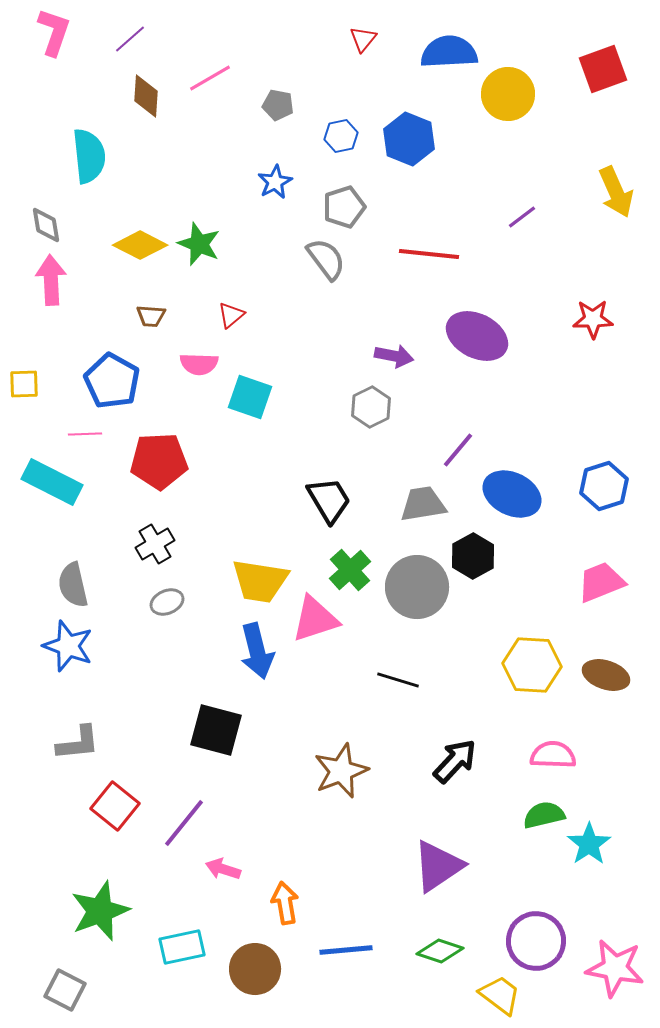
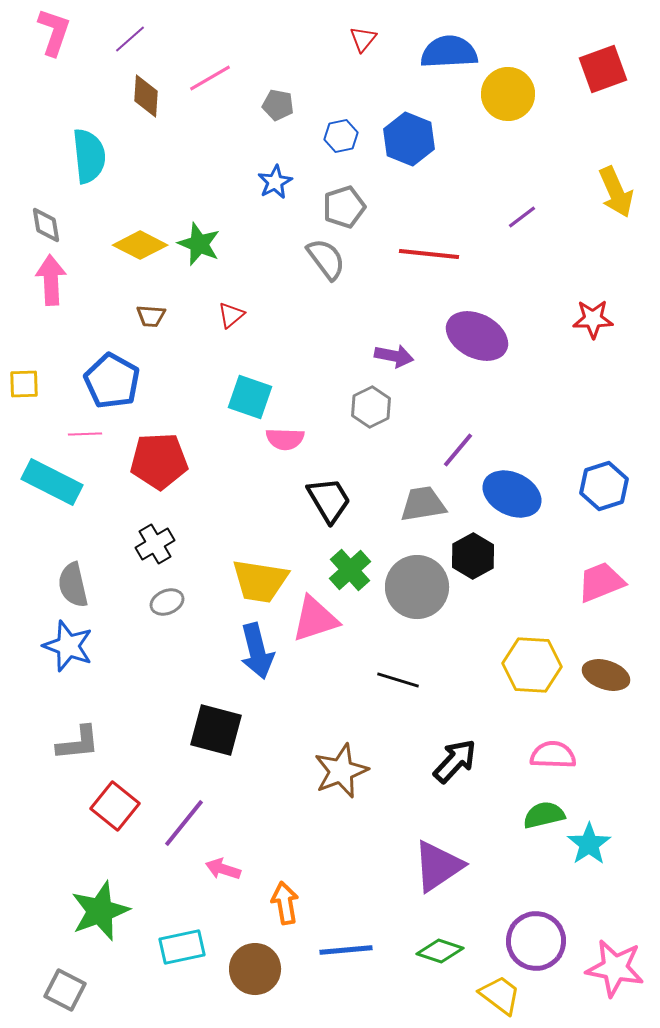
pink semicircle at (199, 364): moved 86 px right, 75 px down
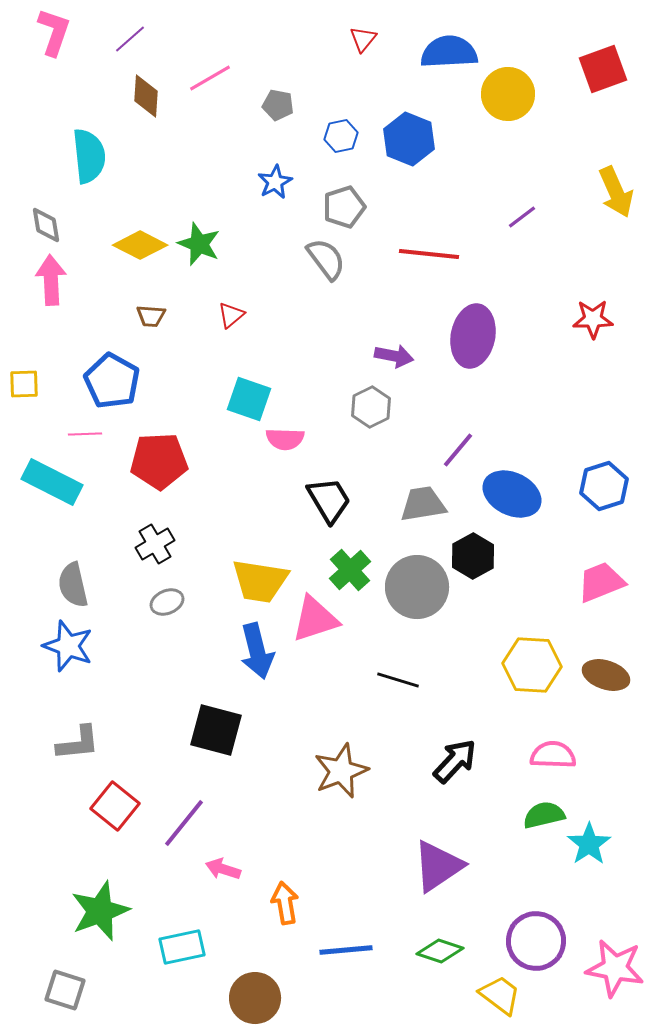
purple ellipse at (477, 336): moved 4 px left; rotated 74 degrees clockwise
cyan square at (250, 397): moved 1 px left, 2 px down
brown circle at (255, 969): moved 29 px down
gray square at (65, 990): rotated 9 degrees counterclockwise
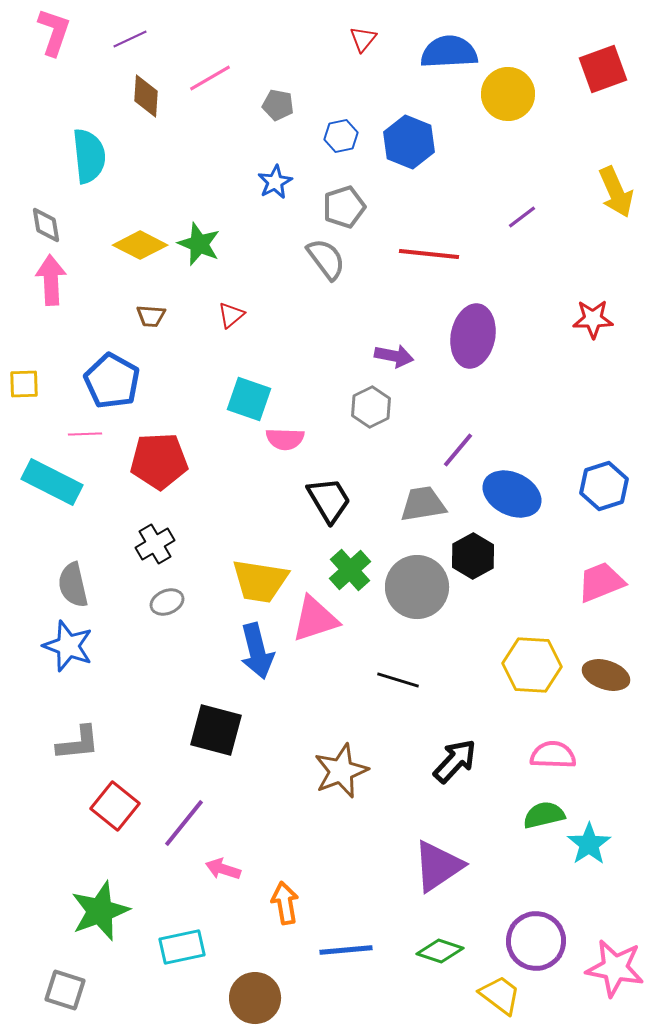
purple line at (130, 39): rotated 16 degrees clockwise
blue hexagon at (409, 139): moved 3 px down
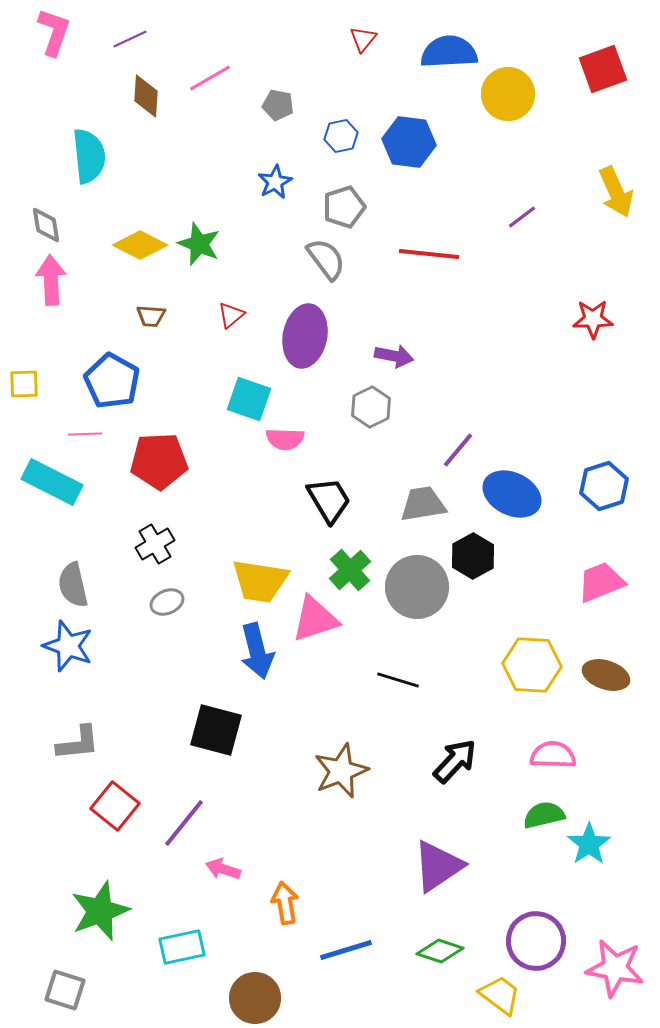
blue hexagon at (409, 142): rotated 15 degrees counterclockwise
purple ellipse at (473, 336): moved 168 px left
blue line at (346, 950): rotated 12 degrees counterclockwise
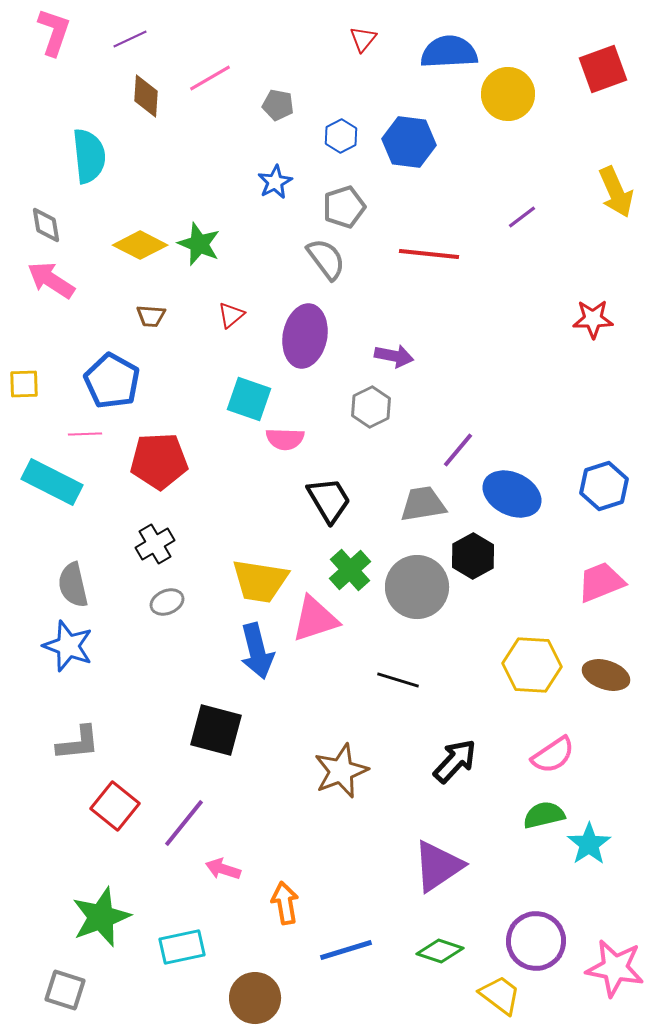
blue hexagon at (341, 136): rotated 16 degrees counterclockwise
pink arrow at (51, 280): rotated 54 degrees counterclockwise
pink semicircle at (553, 755): rotated 144 degrees clockwise
green star at (100, 911): moved 1 px right, 6 px down
